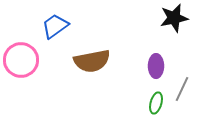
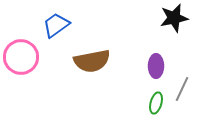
blue trapezoid: moved 1 px right, 1 px up
pink circle: moved 3 px up
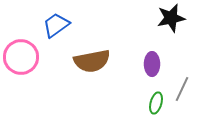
black star: moved 3 px left
purple ellipse: moved 4 px left, 2 px up
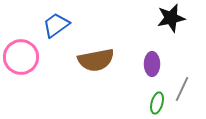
brown semicircle: moved 4 px right, 1 px up
green ellipse: moved 1 px right
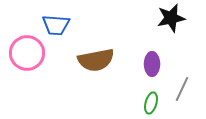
blue trapezoid: rotated 140 degrees counterclockwise
pink circle: moved 6 px right, 4 px up
green ellipse: moved 6 px left
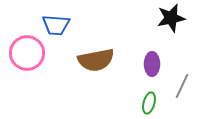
gray line: moved 3 px up
green ellipse: moved 2 px left
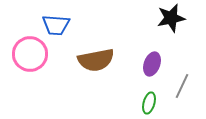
pink circle: moved 3 px right, 1 px down
purple ellipse: rotated 20 degrees clockwise
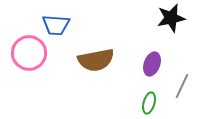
pink circle: moved 1 px left, 1 px up
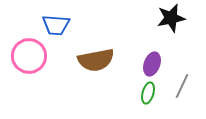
pink circle: moved 3 px down
green ellipse: moved 1 px left, 10 px up
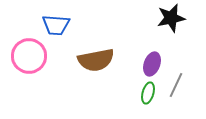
gray line: moved 6 px left, 1 px up
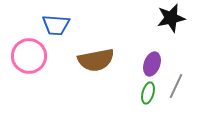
gray line: moved 1 px down
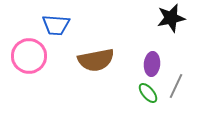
purple ellipse: rotated 15 degrees counterclockwise
green ellipse: rotated 55 degrees counterclockwise
